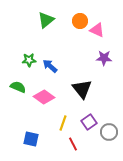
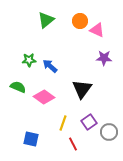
black triangle: rotated 15 degrees clockwise
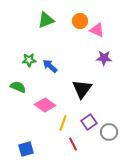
green triangle: rotated 18 degrees clockwise
pink diamond: moved 1 px right, 8 px down
blue square: moved 5 px left, 10 px down; rotated 28 degrees counterclockwise
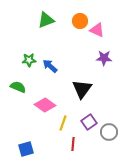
red line: rotated 32 degrees clockwise
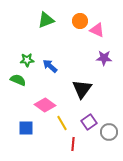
green star: moved 2 px left
green semicircle: moved 7 px up
yellow line: moved 1 px left; rotated 49 degrees counterclockwise
blue square: moved 21 px up; rotated 14 degrees clockwise
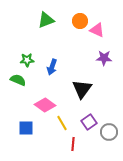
blue arrow: moved 2 px right, 1 px down; rotated 112 degrees counterclockwise
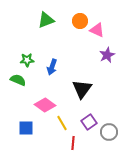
purple star: moved 3 px right, 3 px up; rotated 28 degrees counterclockwise
red line: moved 1 px up
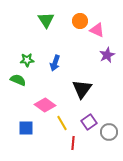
green triangle: rotated 42 degrees counterclockwise
blue arrow: moved 3 px right, 4 px up
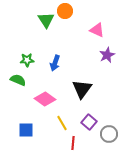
orange circle: moved 15 px left, 10 px up
pink diamond: moved 6 px up
purple square: rotated 14 degrees counterclockwise
blue square: moved 2 px down
gray circle: moved 2 px down
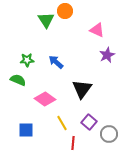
blue arrow: moved 1 px right, 1 px up; rotated 112 degrees clockwise
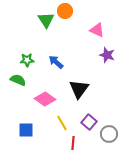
purple star: rotated 28 degrees counterclockwise
black triangle: moved 3 px left
